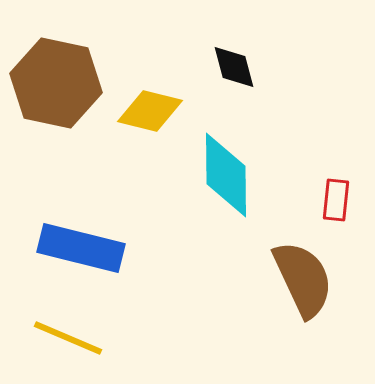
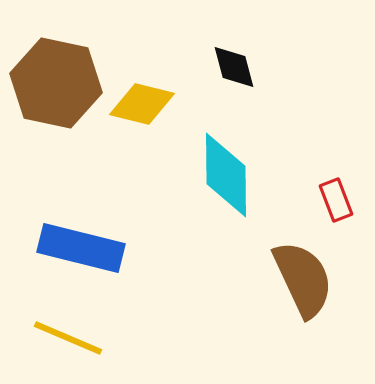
yellow diamond: moved 8 px left, 7 px up
red rectangle: rotated 27 degrees counterclockwise
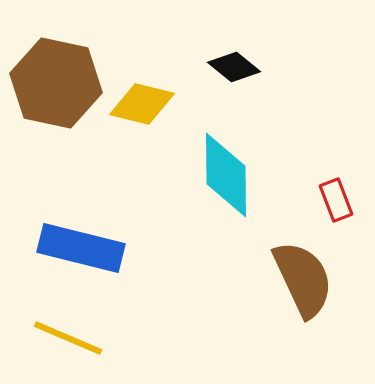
black diamond: rotated 36 degrees counterclockwise
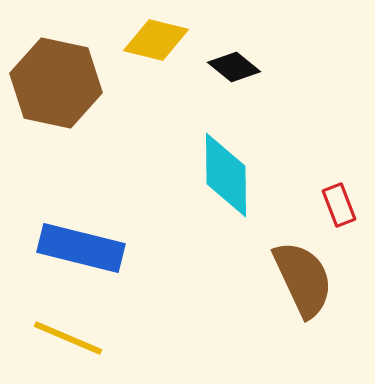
yellow diamond: moved 14 px right, 64 px up
red rectangle: moved 3 px right, 5 px down
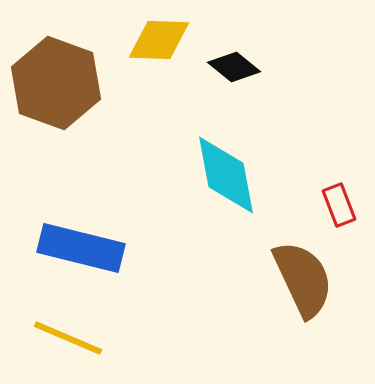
yellow diamond: moved 3 px right; rotated 12 degrees counterclockwise
brown hexagon: rotated 8 degrees clockwise
cyan diamond: rotated 10 degrees counterclockwise
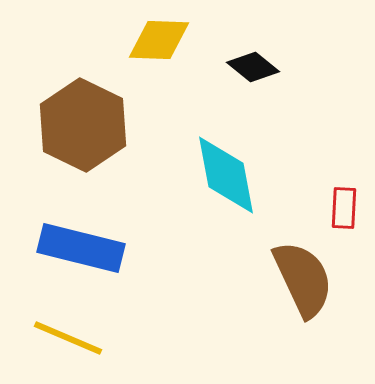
black diamond: moved 19 px right
brown hexagon: moved 27 px right, 42 px down; rotated 6 degrees clockwise
red rectangle: moved 5 px right, 3 px down; rotated 24 degrees clockwise
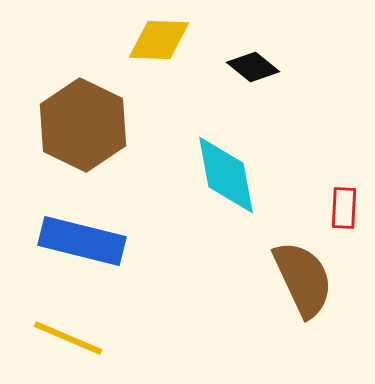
blue rectangle: moved 1 px right, 7 px up
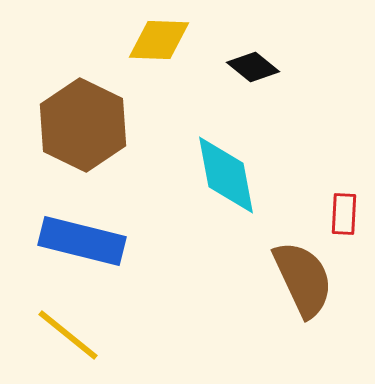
red rectangle: moved 6 px down
yellow line: moved 3 px up; rotated 16 degrees clockwise
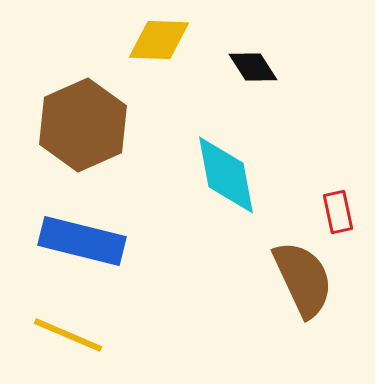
black diamond: rotated 18 degrees clockwise
brown hexagon: rotated 10 degrees clockwise
red rectangle: moved 6 px left, 2 px up; rotated 15 degrees counterclockwise
yellow line: rotated 16 degrees counterclockwise
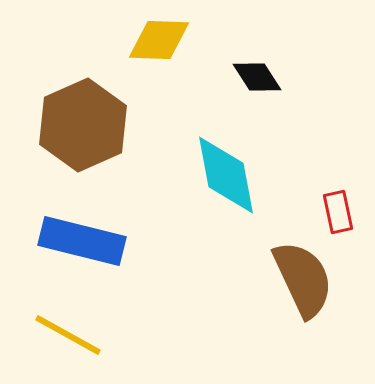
black diamond: moved 4 px right, 10 px down
yellow line: rotated 6 degrees clockwise
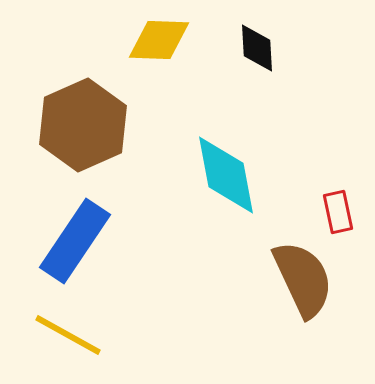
black diamond: moved 29 px up; rotated 30 degrees clockwise
blue rectangle: moved 7 px left; rotated 70 degrees counterclockwise
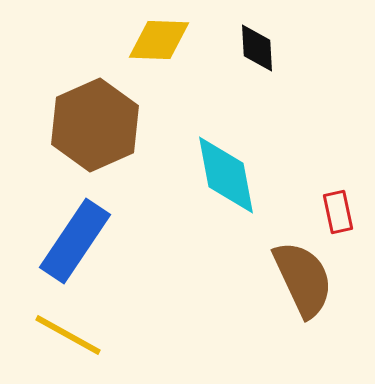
brown hexagon: moved 12 px right
